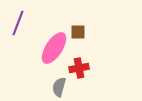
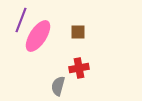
purple line: moved 3 px right, 3 px up
pink ellipse: moved 16 px left, 12 px up
gray semicircle: moved 1 px left, 1 px up
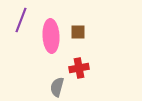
pink ellipse: moved 13 px right; rotated 36 degrees counterclockwise
gray semicircle: moved 1 px left, 1 px down
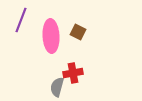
brown square: rotated 28 degrees clockwise
red cross: moved 6 px left, 5 px down
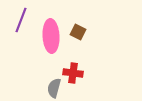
red cross: rotated 18 degrees clockwise
gray semicircle: moved 3 px left, 1 px down
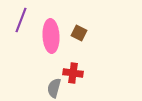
brown square: moved 1 px right, 1 px down
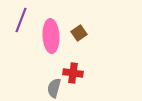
brown square: rotated 28 degrees clockwise
